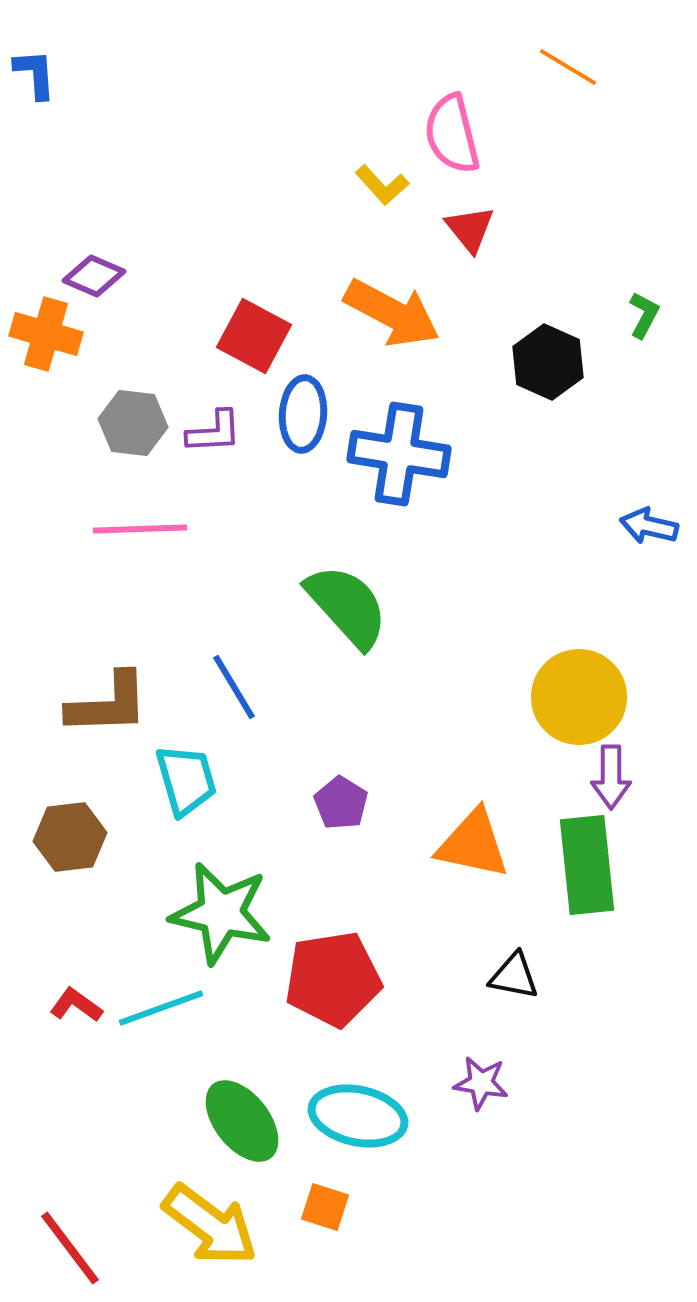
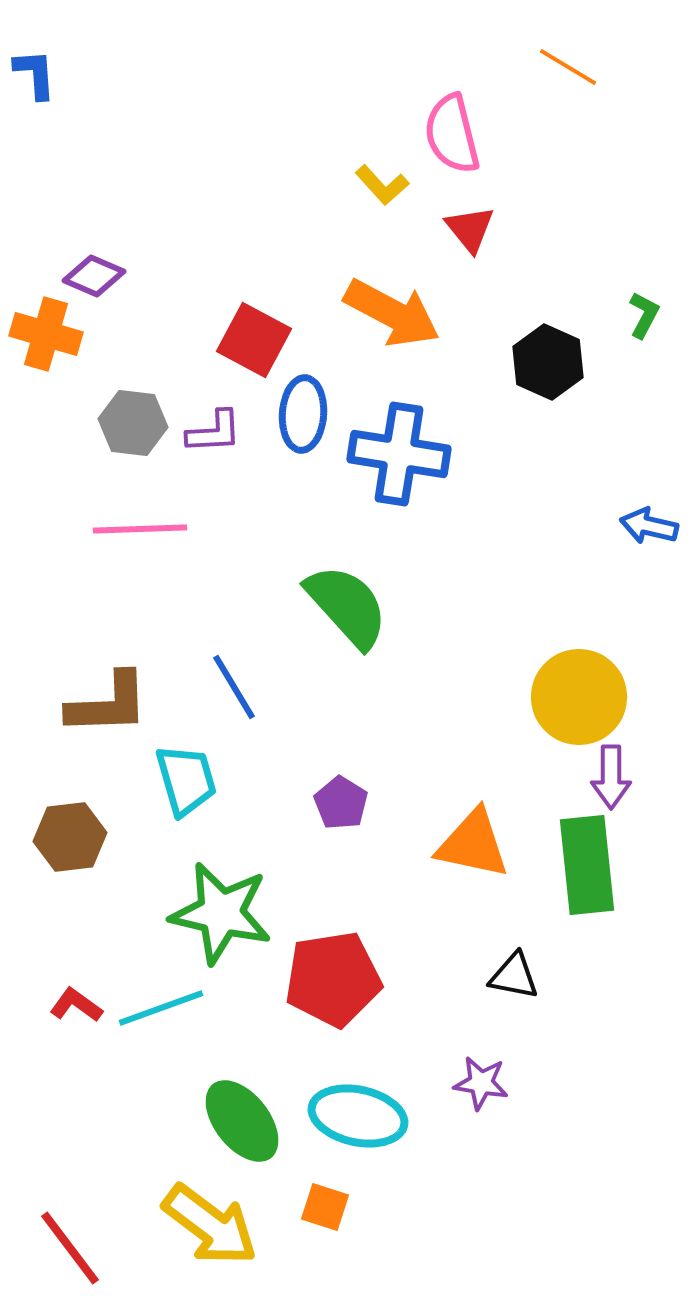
red square: moved 4 px down
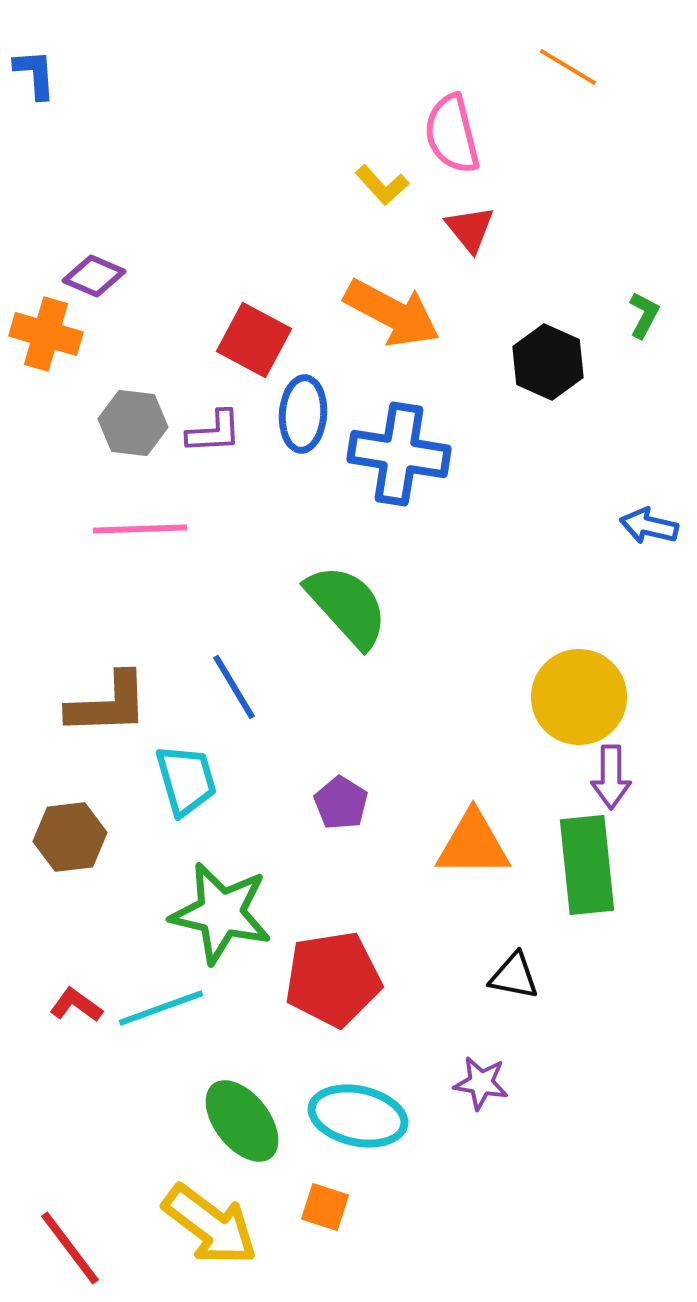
orange triangle: rotated 12 degrees counterclockwise
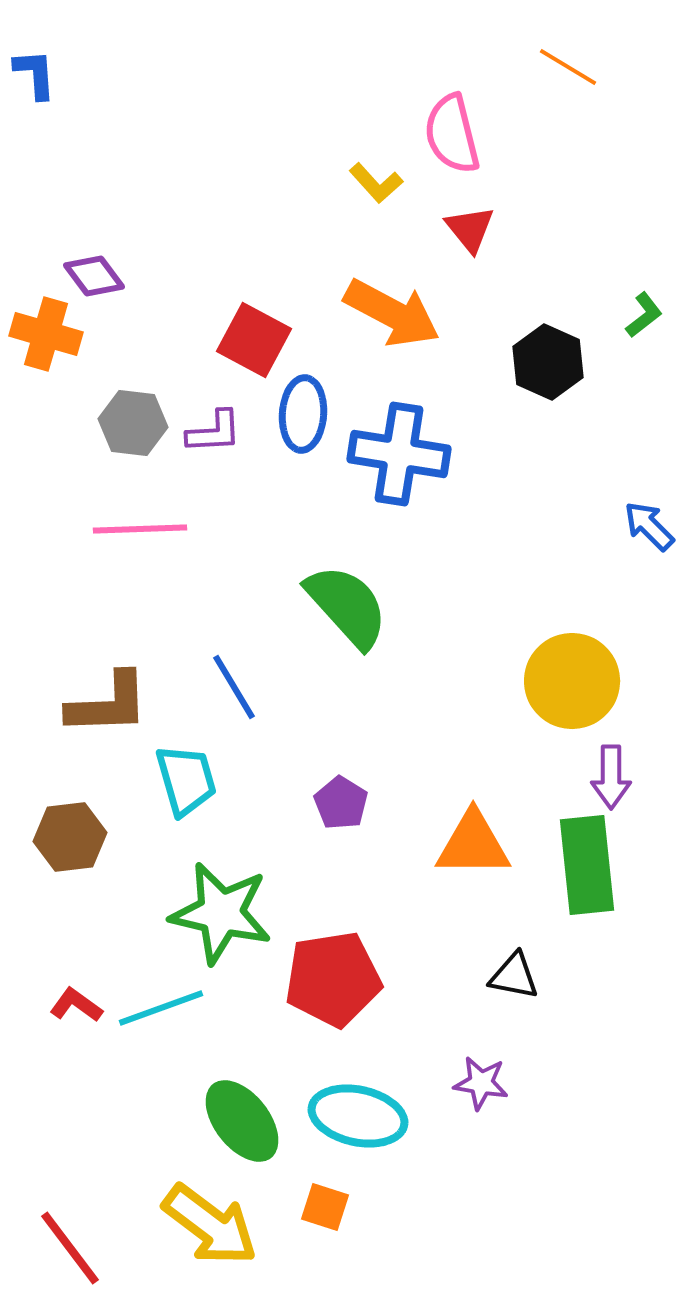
yellow L-shape: moved 6 px left, 2 px up
purple diamond: rotated 30 degrees clockwise
green L-shape: rotated 24 degrees clockwise
blue arrow: rotated 32 degrees clockwise
yellow circle: moved 7 px left, 16 px up
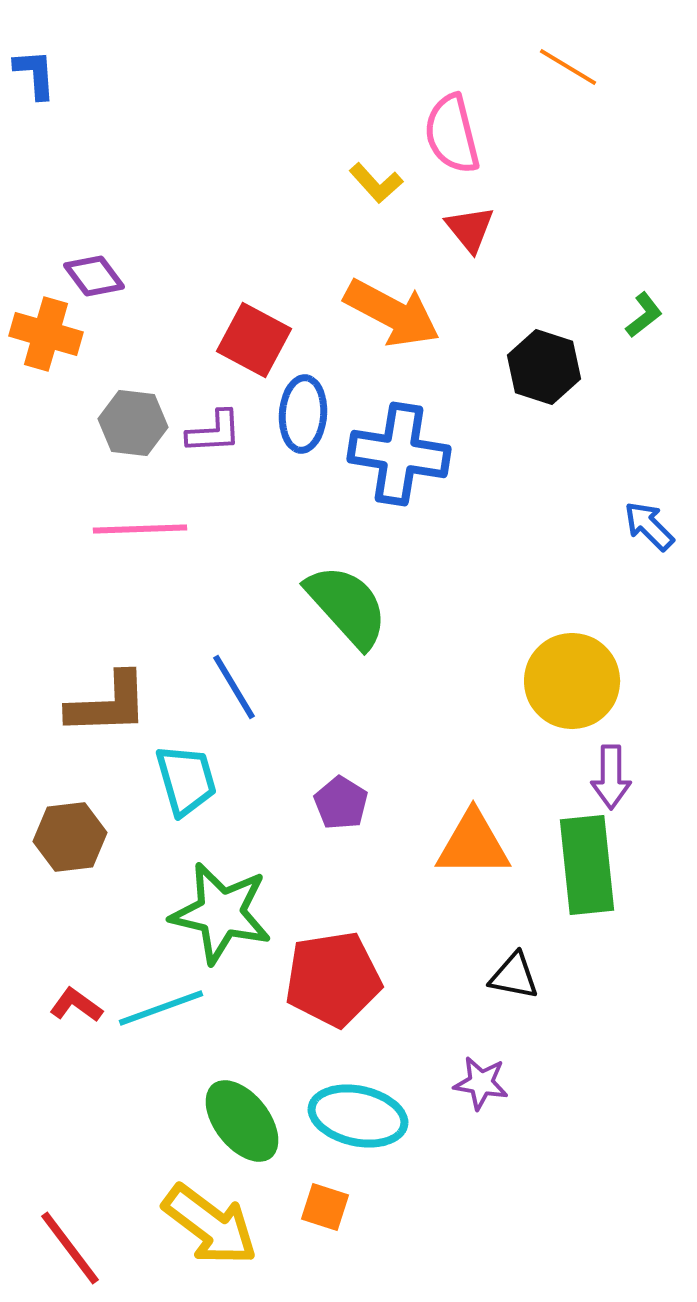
black hexagon: moved 4 px left, 5 px down; rotated 6 degrees counterclockwise
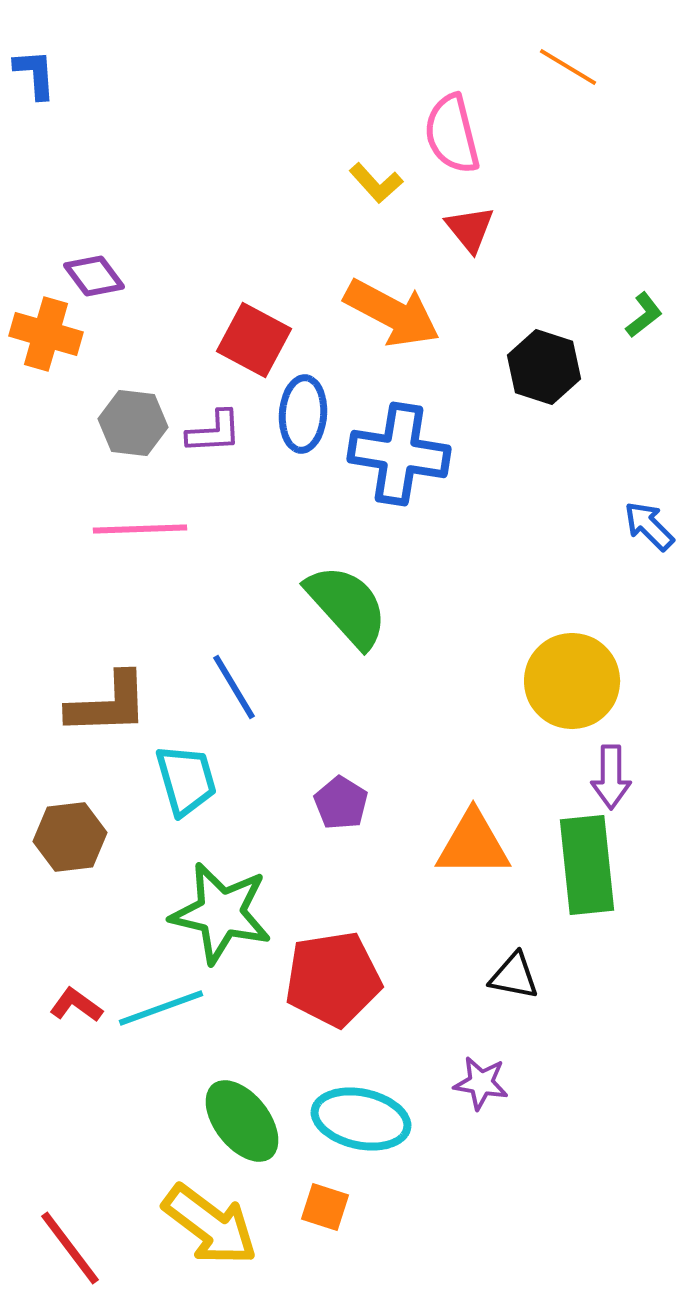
cyan ellipse: moved 3 px right, 3 px down
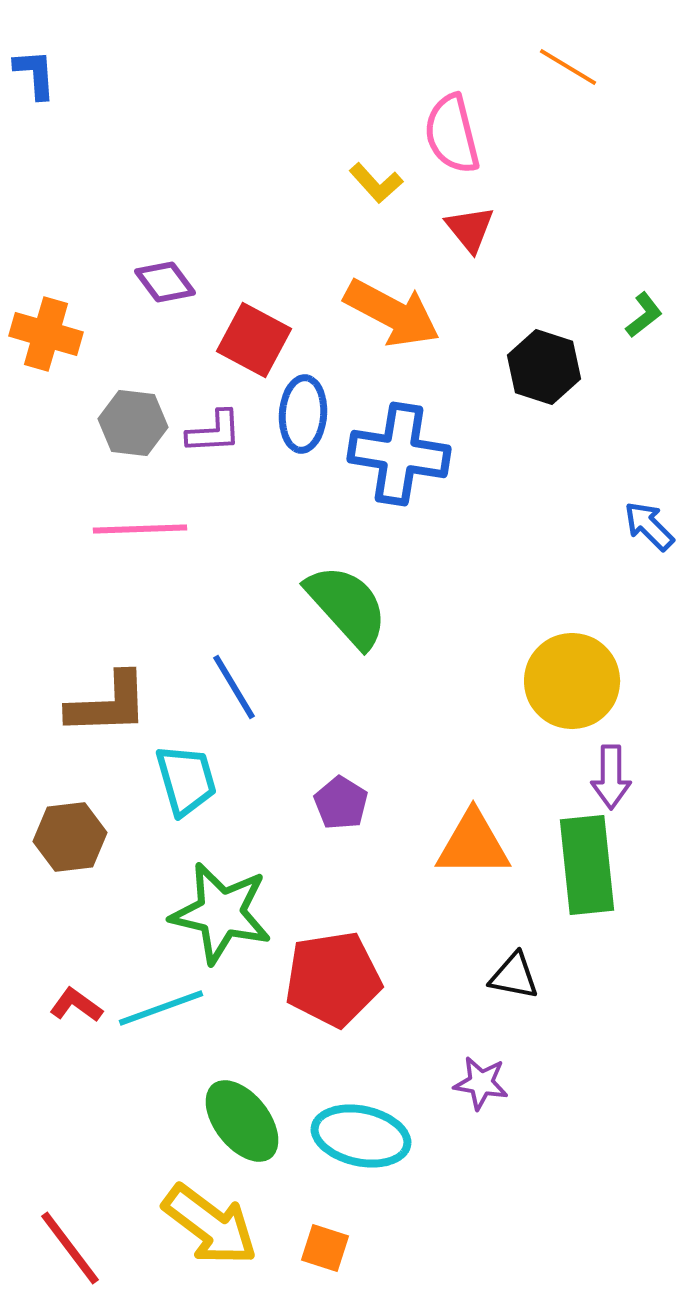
purple diamond: moved 71 px right, 6 px down
cyan ellipse: moved 17 px down
orange square: moved 41 px down
